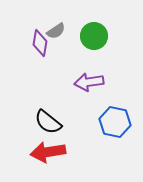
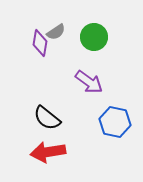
gray semicircle: moved 1 px down
green circle: moved 1 px down
purple arrow: rotated 136 degrees counterclockwise
black semicircle: moved 1 px left, 4 px up
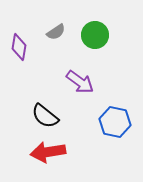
green circle: moved 1 px right, 2 px up
purple diamond: moved 21 px left, 4 px down
purple arrow: moved 9 px left
black semicircle: moved 2 px left, 2 px up
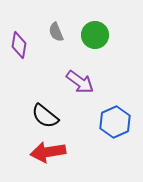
gray semicircle: rotated 102 degrees clockwise
purple diamond: moved 2 px up
blue hexagon: rotated 24 degrees clockwise
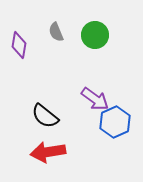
purple arrow: moved 15 px right, 17 px down
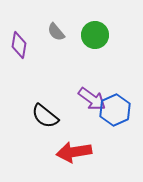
gray semicircle: rotated 18 degrees counterclockwise
purple arrow: moved 3 px left
blue hexagon: moved 12 px up
red arrow: moved 26 px right
